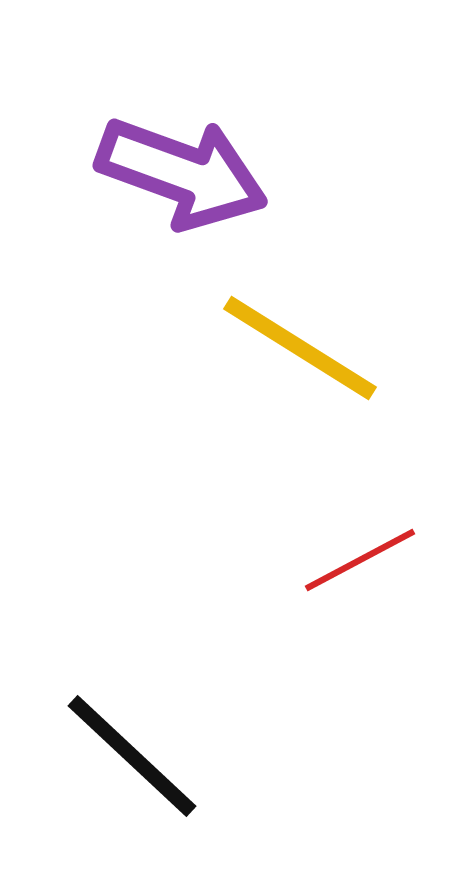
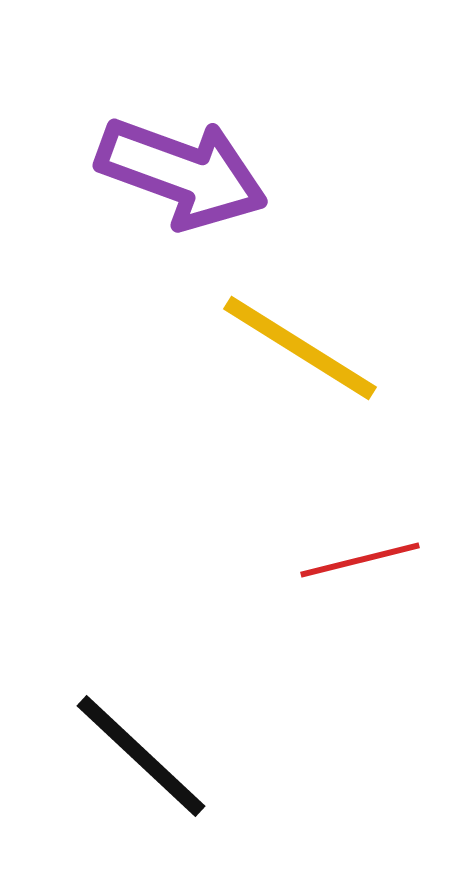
red line: rotated 14 degrees clockwise
black line: moved 9 px right
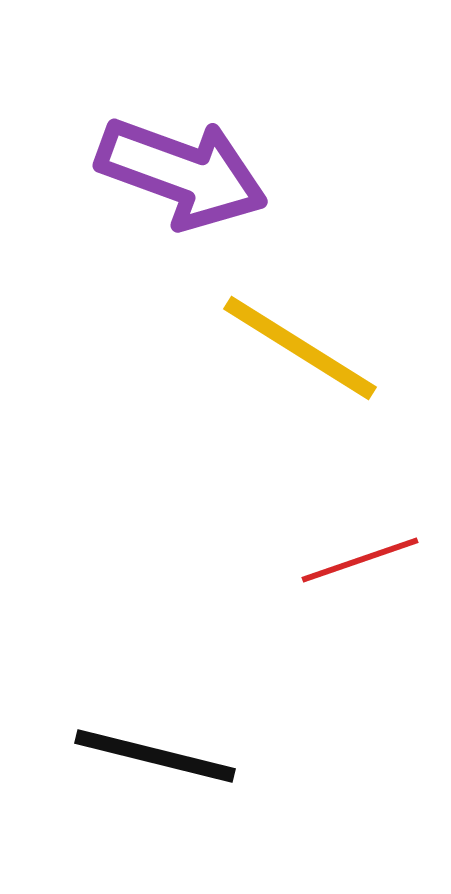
red line: rotated 5 degrees counterclockwise
black line: moved 14 px right; rotated 29 degrees counterclockwise
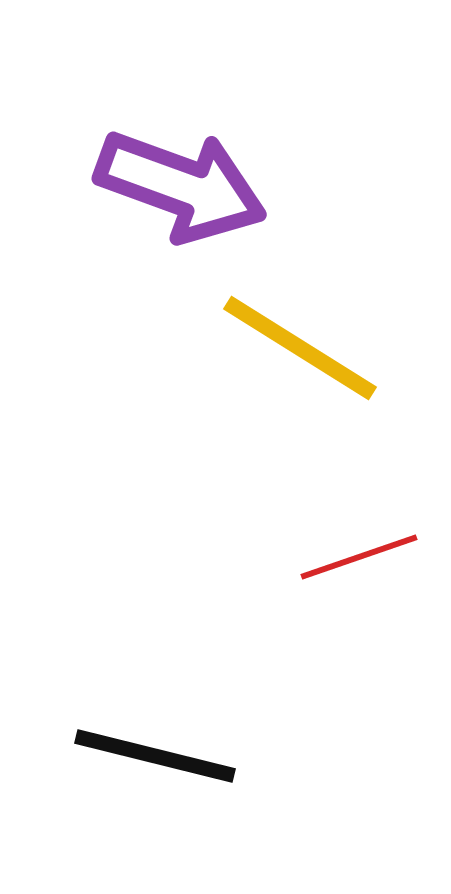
purple arrow: moved 1 px left, 13 px down
red line: moved 1 px left, 3 px up
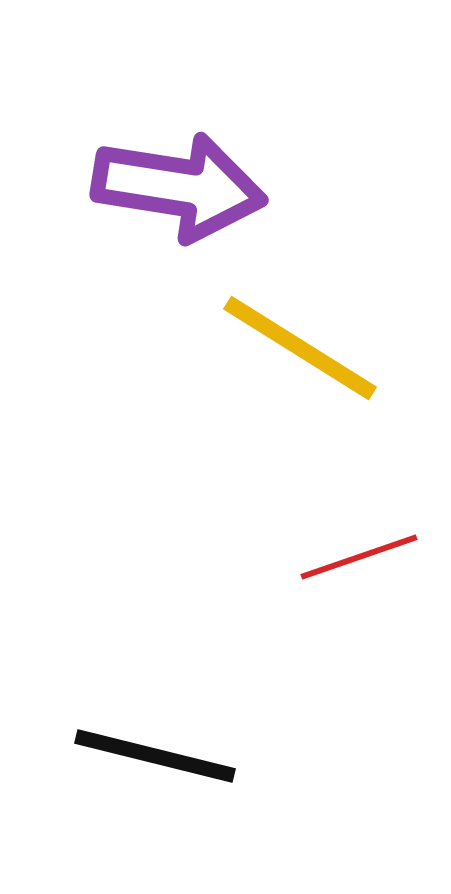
purple arrow: moved 2 px left, 1 px down; rotated 11 degrees counterclockwise
